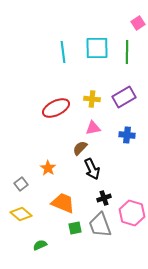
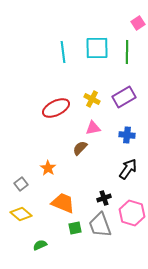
yellow cross: rotated 21 degrees clockwise
black arrow: moved 36 px right; rotated 120 degrees counterclockwise
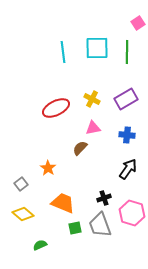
purple rectangle: moved 2 px right, 2 px down
yellow diamond: moved 2 px right
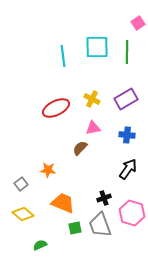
cyan square: moved 1 px up
cyan line: moved 4 px down
orange star: moved 2 px down; rotated 28 degrees counterclockwise
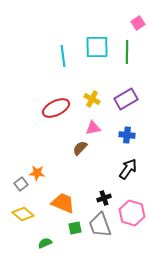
orange star: moved 11 px left, 3 px down
green semicircle: moved 5 px right, 2 px up
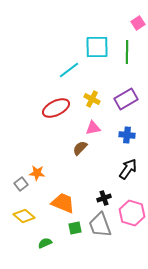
cyan line: moved 6 px right, 14 px down; rotated 60 degrees clockwise
yellow diamond: moved 1 px right, 2 px down
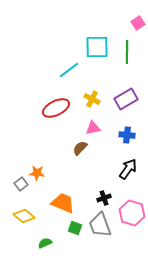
green square: rotated 32 degrees clockwise
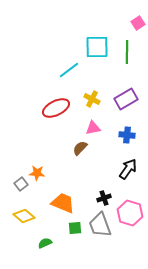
pink hexagon: moved 2 px left
green square: rotated 24 degrees counterclockwise
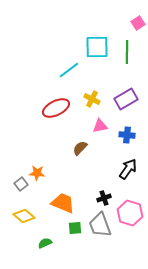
pink triangle: moved 7 px right, 2 px up
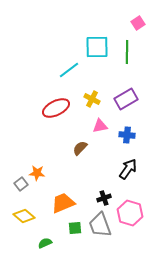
orange trapezoid: rotated 45 degrees counterclockwise
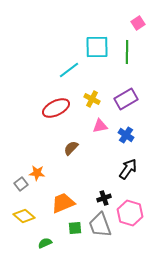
blue cross: moved 1 px left; rotated 28 degrees clockwise
brown semicircle: moved 9 px left
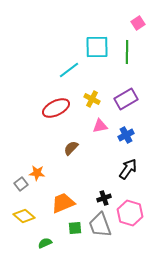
blue cross: rotated 28 degrees clockwise
